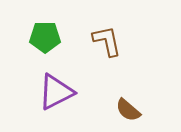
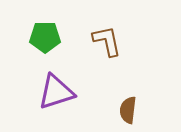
purple triangle: rotated 9 degrees clockwise
brown semicircle: rotated 56 degrees clockwise
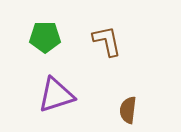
purple triangle: moved 3 px down
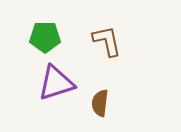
purple triangle: moved 12 px up
brown semicircle: moved 28 px left, 7 px up
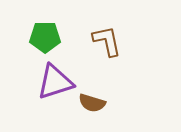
purple triangle: moved 1 px left, 1 px up
brown semicircle: moved 8 px left; rotated 80 degrees counterclockwise
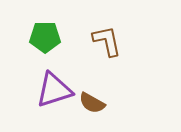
purple triangle: moved 1 px left, 8 px down
brown semicircle: rotated 12 degrees clockwise
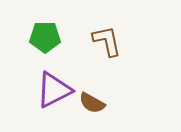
purple triangle: rotated 9 degrees counterclockwise
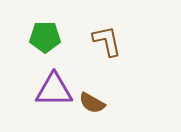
purple triangle: rotated 27 degrees clockwise
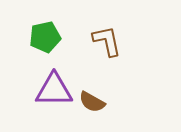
green pentagon: rotated 12 degrees counterclockwise
brown semicircle: moved 1 px up
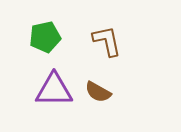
brown semicircle: moved 6 px right, 10 px up
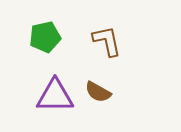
purple triangle: moved 1 px right, 6 px down
